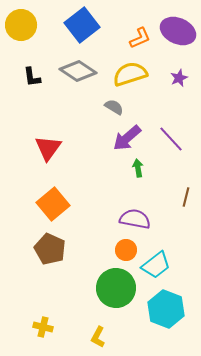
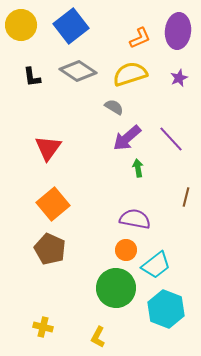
blue square: moved 11 px left, 1 px down
purple ellipse: rotated 72 degrees clockwise
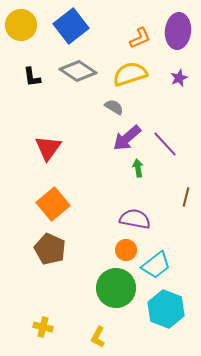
purple line: moved 6 px left, 5 px down
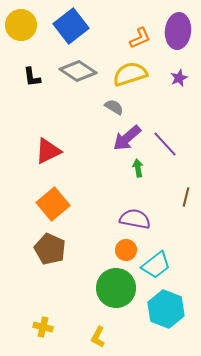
red triangle: moved 3 px down; rotated 28 degrees clockwise
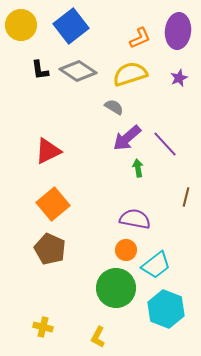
black L-shape: moved 8 px right, 7 px up
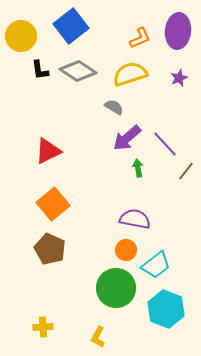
yellow circle: moved 11 px down
brown line: moved 26 px up; rotated 24 degrees clockwise
yellow cross: rotated 18 degrees counterclockwise
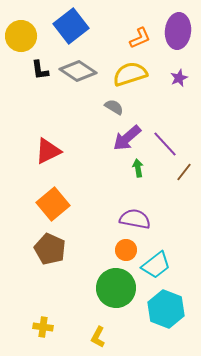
brown line: moved 2 px left, 1 px down
yellow cross: rotated 12 degrees clockwise
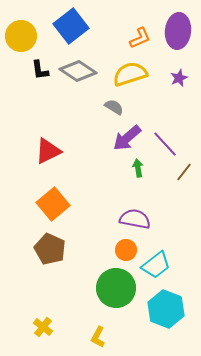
yellow cross: rotated 30 degrees clockwise
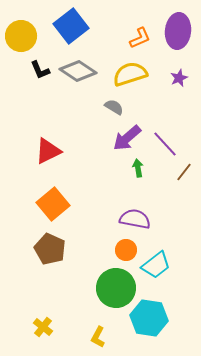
black L-shape: rotated 15 degrees counterclockwise
cyan hexagon: moved 17 px left, 9 px down; rotated 12 degrees counterclockwise
